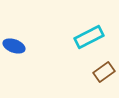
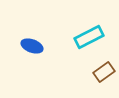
blue ellipse: moved 18 px right
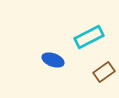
blue ellipse: moved 21 px right, 14 px down
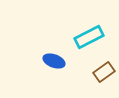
blue ellipse: moved 1 px right, 1 px down
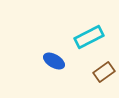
blue ellipse: rotated 10 degrees clockwise
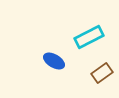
brown rectangle: moved 2 px left, 1 px down
